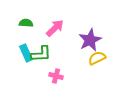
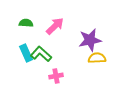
pink arrow: moved 2 px up
purple star: rotated 15 degrees clockwise
green L-shape: rotated 135 degrees counterclockwise
yellow semicircle: rotated 24 degrees clockwise
pink cross: rotated 24 degrees counterclockwise
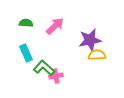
green L-shape: moved 3 px right, 14 px down
yellow semicircle: moved 3 px up
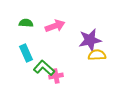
pink arrow: rotated 24 degrees clockwise
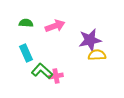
green L-shape: moved 2 px left, 3 px down
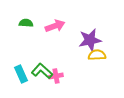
cyan rectangle: moved 5 px left, 21 px down
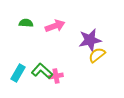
yellow semicircle: rotated 36 degrees counterclockwise
cyan rectangle: moved 3 px left, 1 px up; rotated 54 degrees clockwise
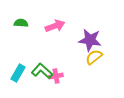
green semicircle: moved 5 px left
purple star: rotated 20 degrees clockwise
yellow semicircle: moved 3 px left, 2 px down
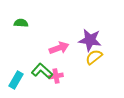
pink arrow: moved 4 px right, 22 px down
cyan rectangle: moved 2 px left, 7 px down
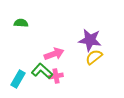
pink arrow: moved 5 px left, 6 px down
cyan rectangle: moved 2 px right, 1 px up
